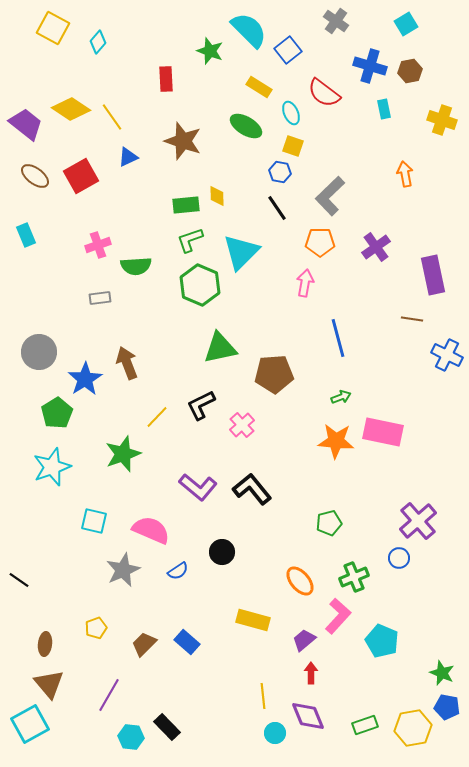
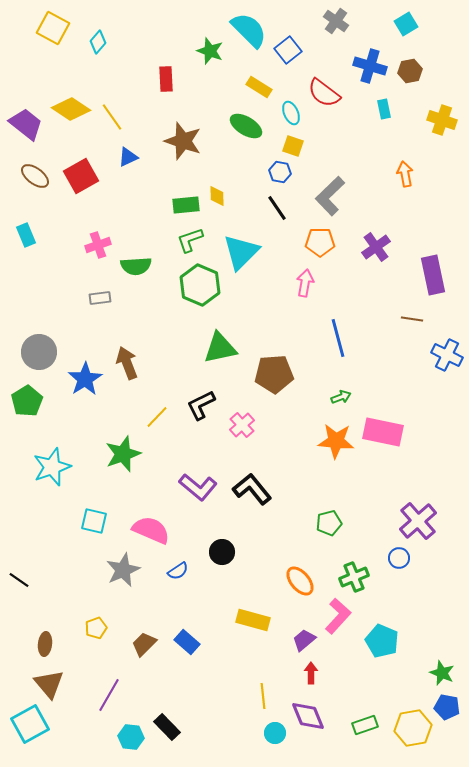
green pentagon at (57, 413): moved 30 px left, 12 px up
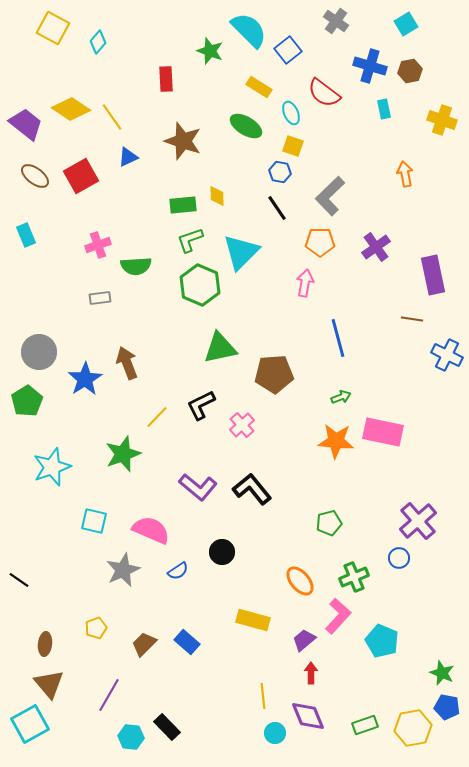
green rectangle at (186, 205): moved 3 px left
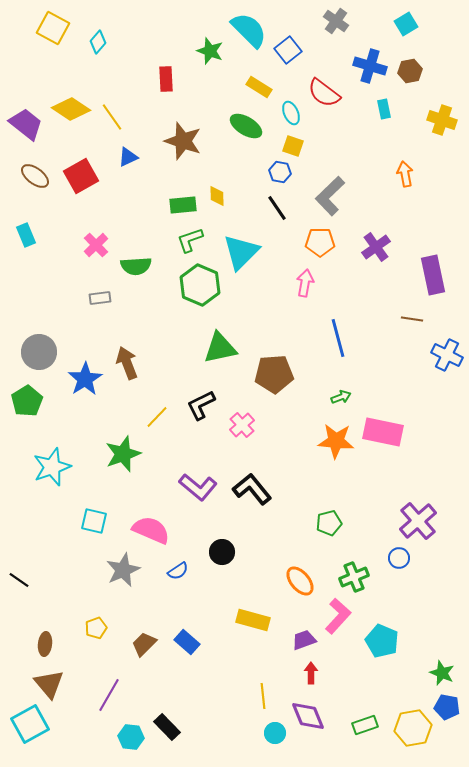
pink cross at (98, 245): moved 2 px left; rotated 25 degrees counterclockwise
purple trapezoid at (304, 640): rotated 20 degrees clockwise
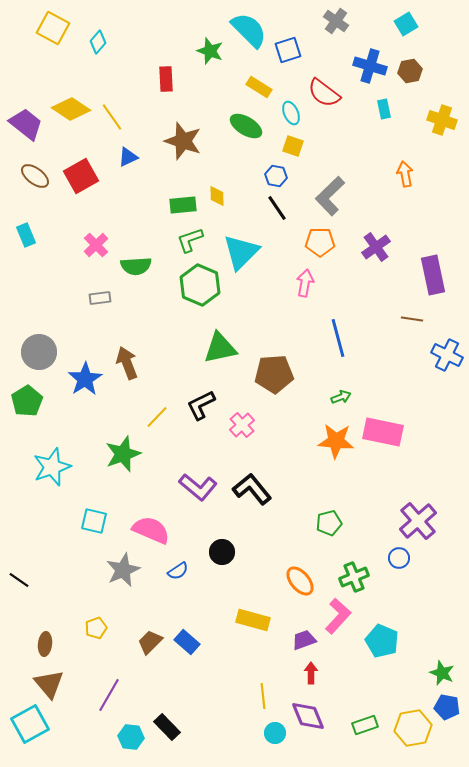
blue square at (288, 50): rotated 20 degrees clockwise
blue hexagon at (280, 172): moved 4 px left, 4 px down
brown trapezoid at (144, 644): moved 6 px right, 2 px up
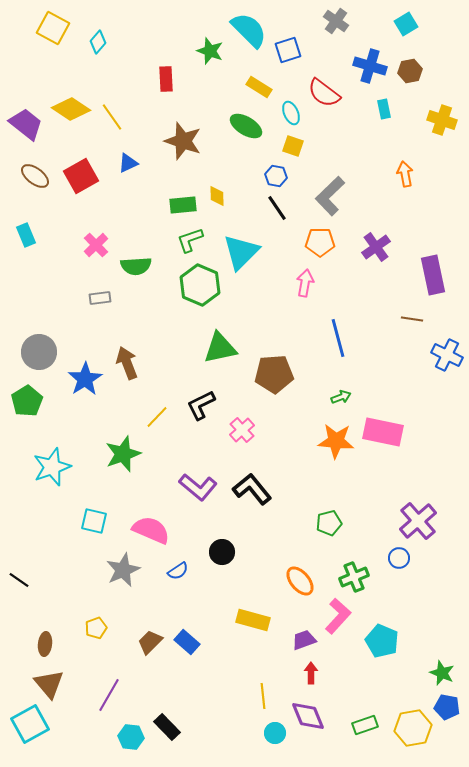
blue triangle at (128, 157): moved 6 px down
pink cross at (242, 425): moved 5 px down
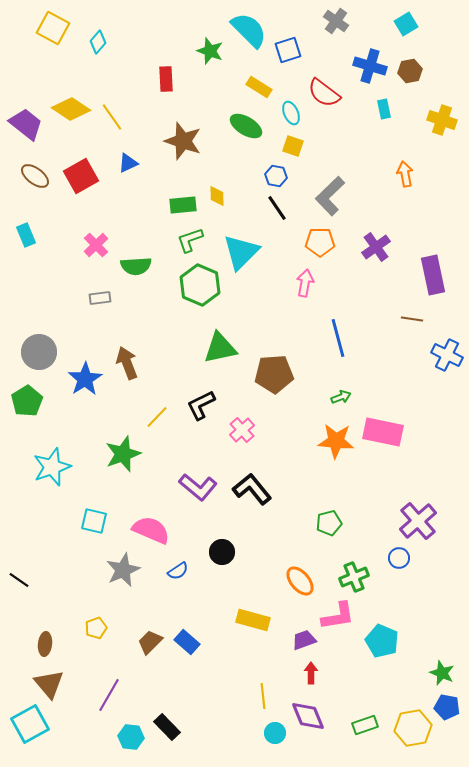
pink L-shape at (338, 616): rotated 39 degrees clockwise
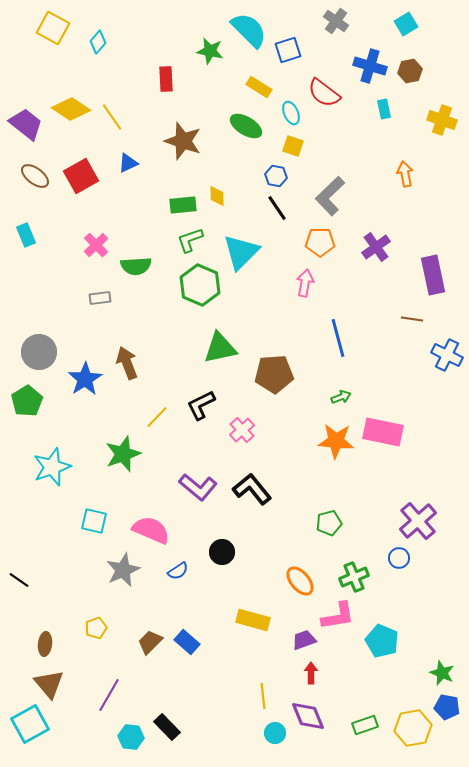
green star at (210, 51): rotated 8 degrees counterclockwise
